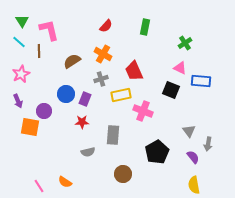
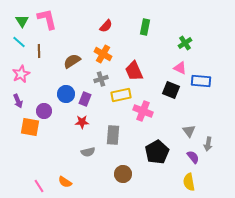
pink L-shape: moved 2 px left, 11 px up
yellow semicircle: moved 5 px left, 3 px up
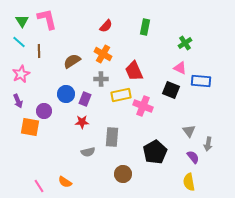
gray cross: rotated 16 degrees clockwise
pink cross: moved 5 px up
gray rectangle: moved 1 px left, 2 px down
black pentagon: moved 2 px left
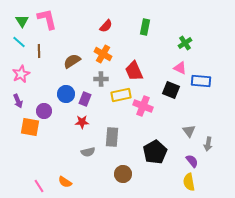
purple semicircle: moved 1 px left, 4 px down
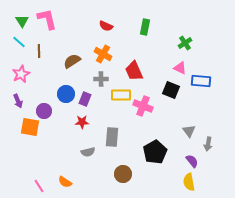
red semicircle: rotated 72 degrees clockwise
yellow rectangle: rotated 12 degrees clockwise
